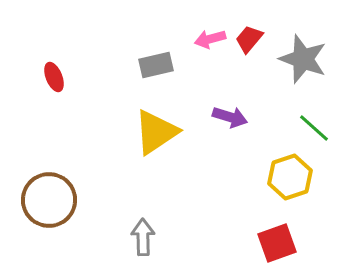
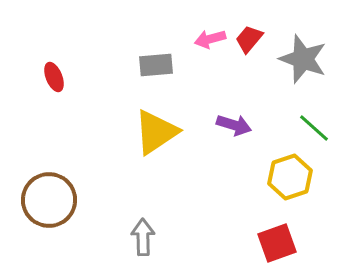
gray rectangle: rotated 8 degrees clockwise
purple arrow: moved 4 px right, 8 px down
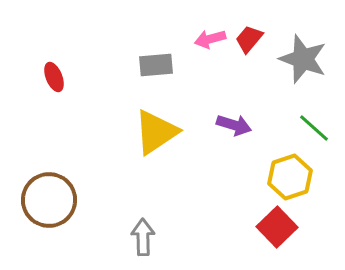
red square: moved 16 px up; rotated 24 degrees counterclockwise
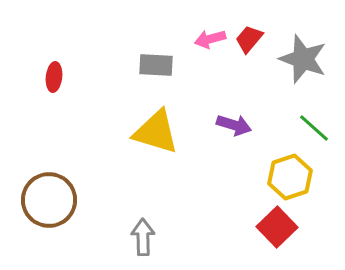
gray rectangle: rotated 8 degrees clockwise
red ellipse: rotated 28 degrees clockwise
yellow triangle: rotated 51 degrees clockwise
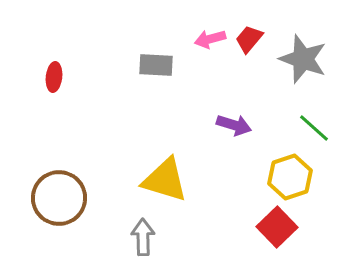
yellow triangle: moved 9 px right, 48 px down
brown circle: moved 10 px right, 2 px up
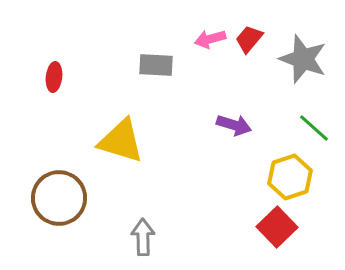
yellow triangle: moved 44 px left, 39 px up
